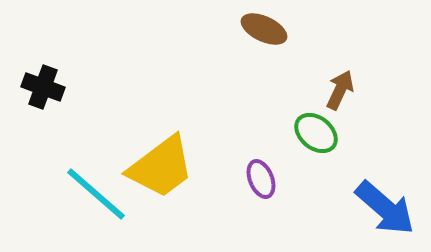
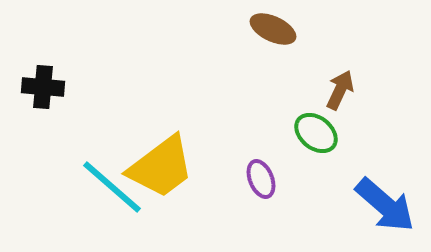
brown ellipse: moved 9 px right
black cross: rotated 15 degrees counterclockwise
cyan line: moved 16 px right, 7 px up
blue arrow: moved 3 px up
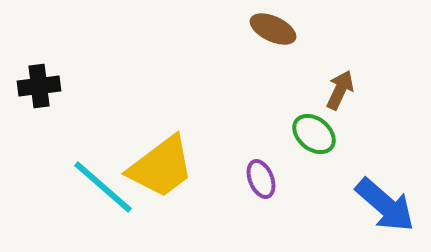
black cross: moved 4 px left, 1 px up; rotated 12 degrees counterclockwise
green ellipse: moved 2 px left, 1 px down
cyan line: moved 9 px left
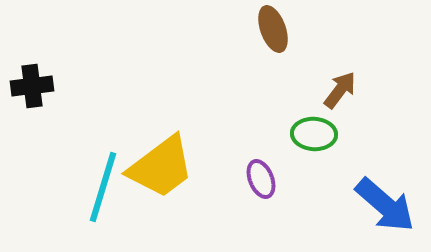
brown ellipse: rotated 45 degrees clockwise
black cross: moved 7 px left
brown arrow: rotated 12 degrees clockwise
green ellipse: rotated 36 degrees counterclockwise
cyan line: rotated 66 degrees clockwise
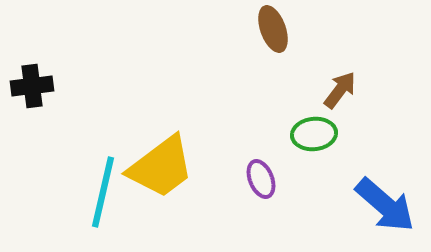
green ellipse: rotated 9 degrees counterclockwise
cyan line: moved 5 px down; rotated 4 degrees counterclockwise
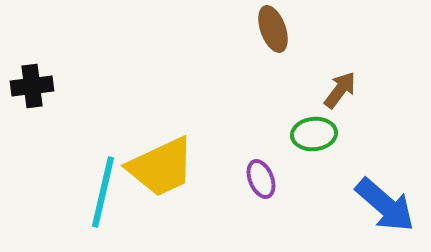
yellow trapezoid: rotated 12 degrees clockwise
